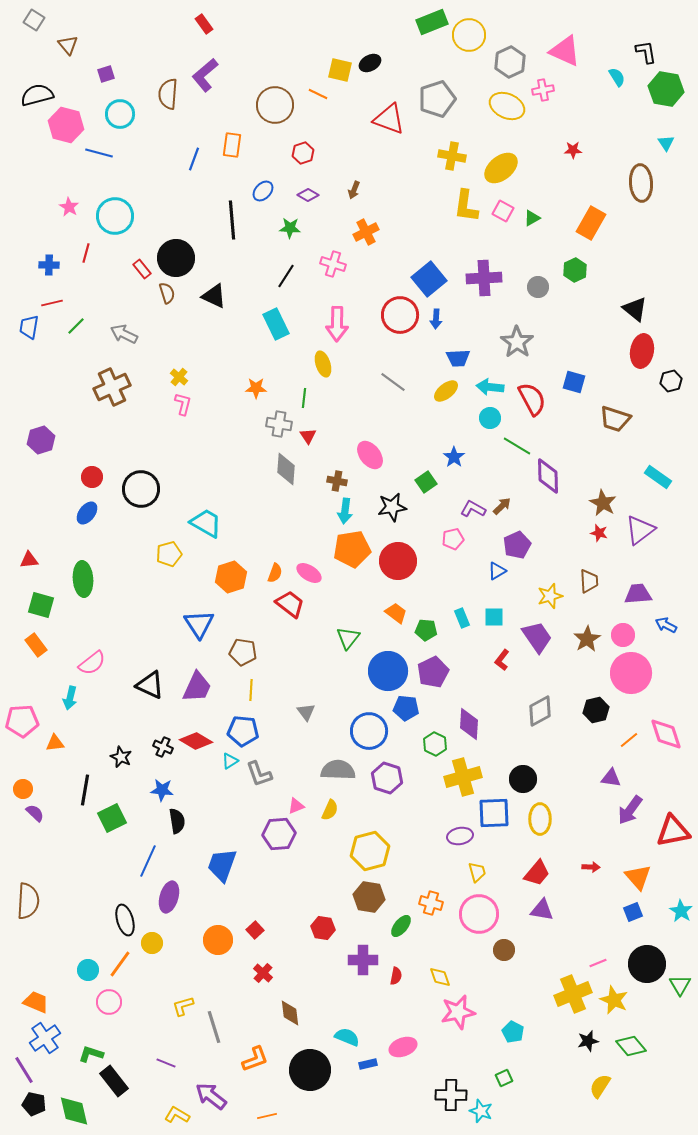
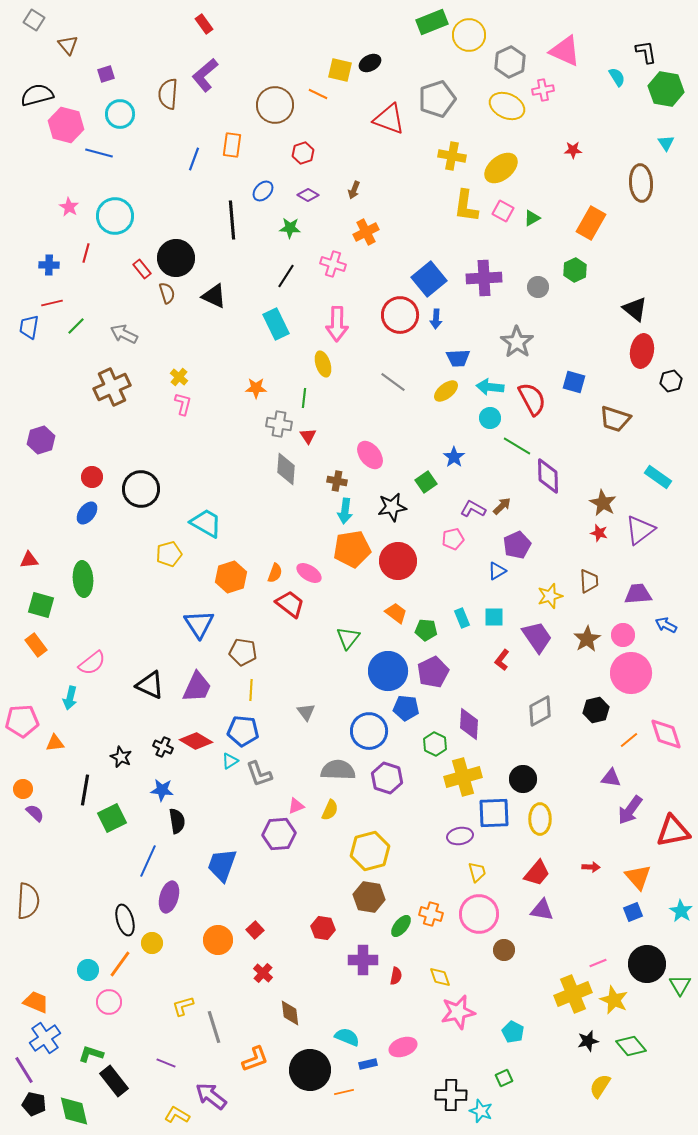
orange cross at (431, 903): moved 11 px down
orange line at (267, 1116): moved 77 px right, 24 px up
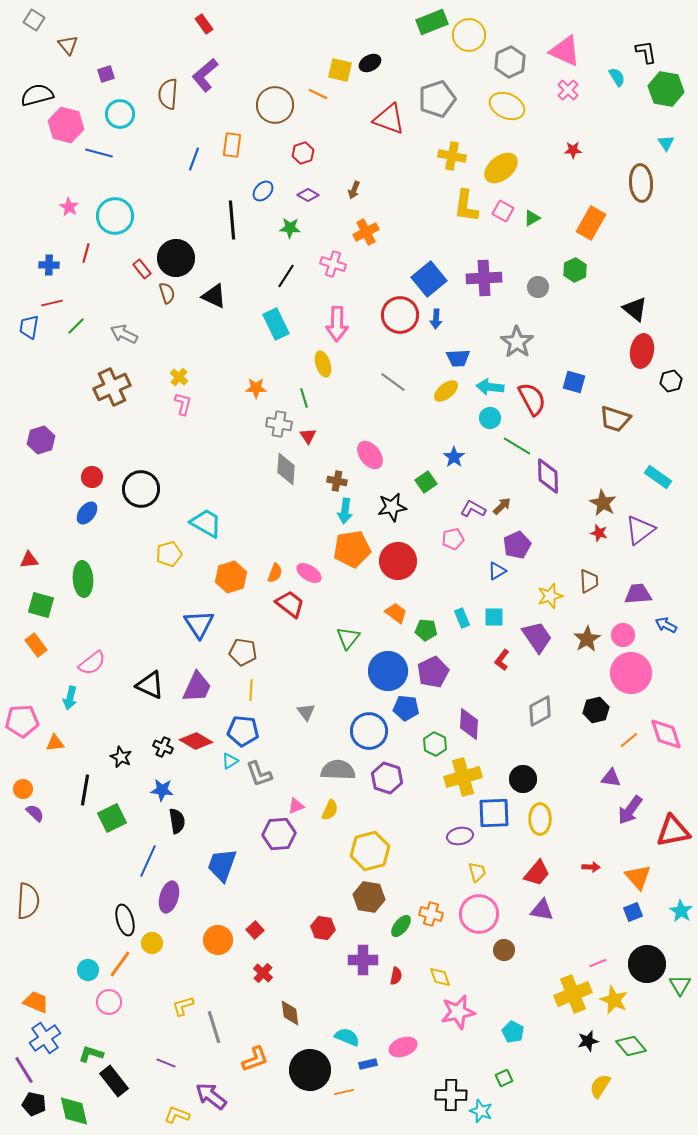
pink cross at (543, 90): moved 25 px right; rotated 35 degrees counterclockwise
green line at (304, 398): rotated 24 degrees counterclockwise
yellow L-shape at (177, 1115): rotated 10 degrees counterclockwise
